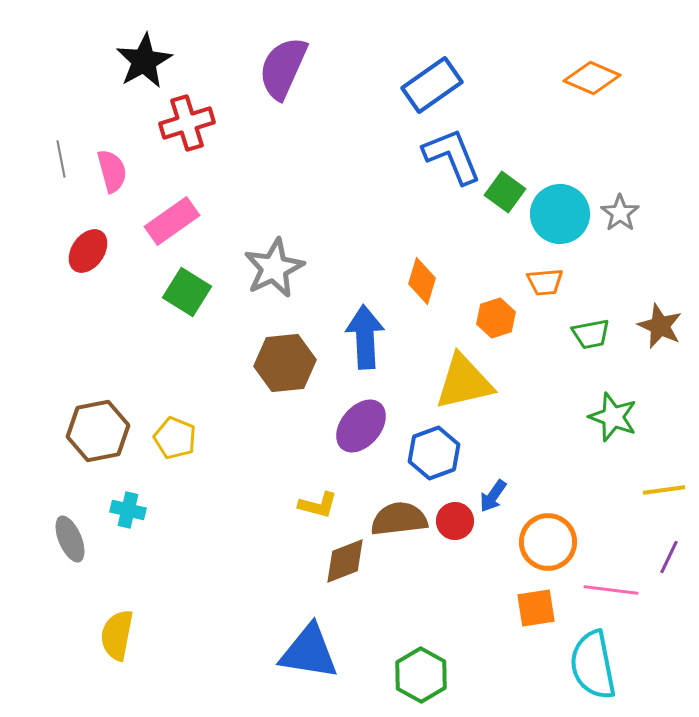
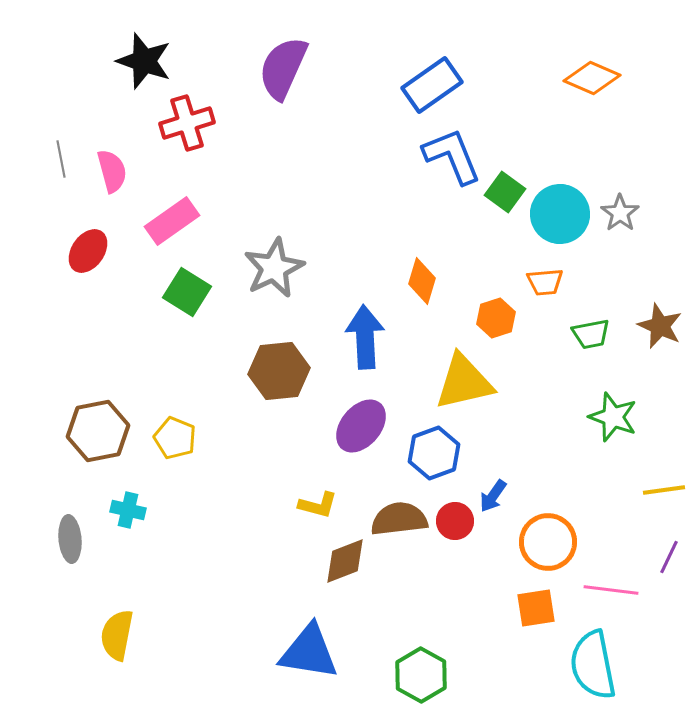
black star at (144, 61): rotated 24 degrees counterclockwise
brown hexagon at (285, 363): moved 6 px left, 8 px down
gray ellipse at (70, 539): rotated 18 degrees clockwise
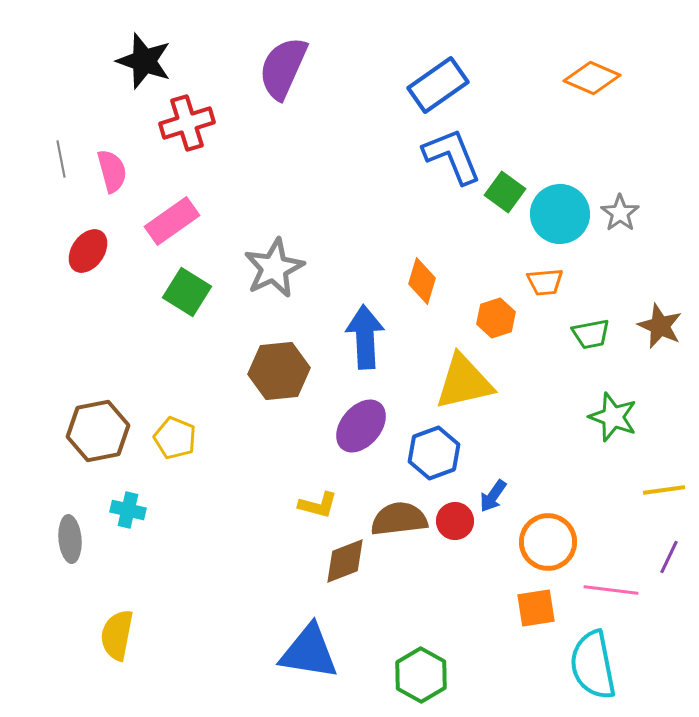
blue rectangle at (432, 85): moved 6 px right
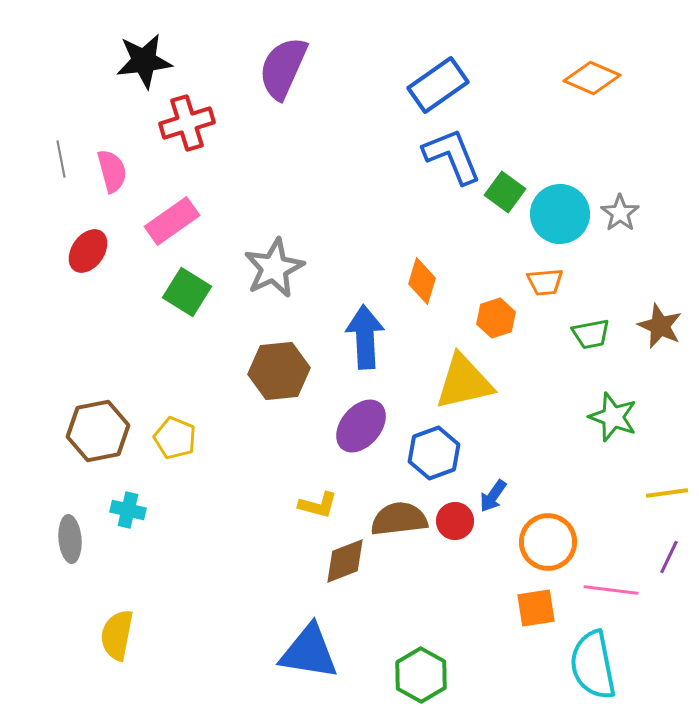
black star at (144, 61): rotated 26 degrees counterclockwise
yellow line at (664, 490): moved 3 px right, 3 px down
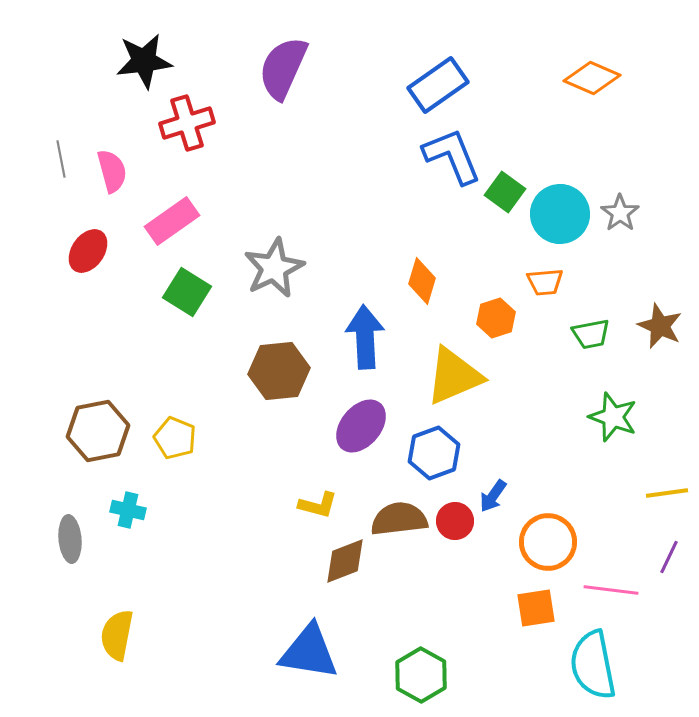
yellow triangle at (464, 382): moved 10 px left, 6 px up; rotated 10 degrees counterclockwise
